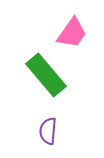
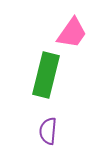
green rectangle: rotated 54 degrees clockwise
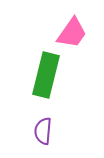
purple semicircle: moved 5 px left
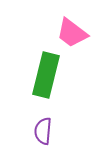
pink trapezoid: rotated 92 degrees clockwise
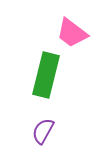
purple semicircle: rotated 24 degrees clockwise
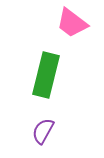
pink trapezoid: moved 10 px up
